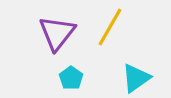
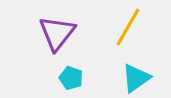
yellow line: moved 18 px right
cyan pentagon: rotated 15 degrees counterclockwise
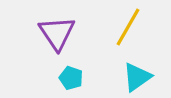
purple triangle: rotated 12 degrees counterclockwise
cyan triangle: moved 1 px right, 1 px up
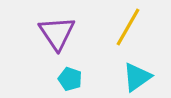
cyan pentagon: moved 1 px left, 1 px down
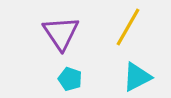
purple triangle: moved 4 px right
cyan triangle: rotated 8 degrees clockwise
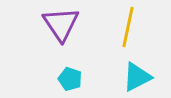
yellow line: rotated 18 degrees counterclockwise
purple triangle: moved 9 px up
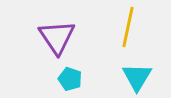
purple triangle: moved 4 px left, 13 px down
cyan triangle: rotated 32 degrees counterclockwise
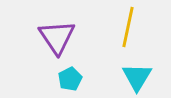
cyan pentagon: rotated 25 degrees clockwise
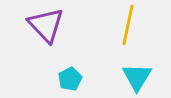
yellow line: moved 2 px up
purple triangle: moved 11 px left, 12 px up; rotated 9 degrees counterclockwise
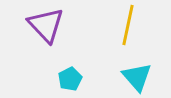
cyan triangle: rotated 12 degrees counterclockwise
